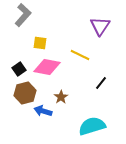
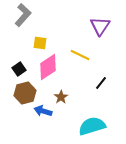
pink diamond: moved 1 px right; rotated 44 degrees counterclockwise
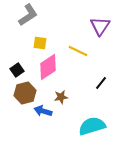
gray L-shape: moved 5 px right; rotated 15 degrees clockwise
yellow line: moved 2 px left, 4 px up
black square: moved 2 px left, 1 px down
brown star: rotated 24 degrees clockwise
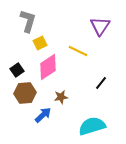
gray L-shape: moved 6 px down; rotated 40 degrees counterclockwise
yellow square: rotated 32 degrees counterclockwise
brown hexagon: rotated 10 degrees clockwise
blue arrow: moved 4 px down; rotated 120 degrees clockwise
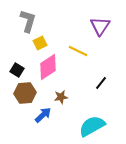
black square: rotated 24 degrees counterclockwise
cyan semicircle: rotated 12 degrees counterclockwise
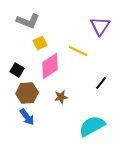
gray L-shape: rotated 95 degrees clockwise
pink diamond: moved 2 px right, 1 px up
brown hexagon: moved 2 px right
blue arrow: moved 16 px left, 2 px down; rotated 96 degrees clockwise
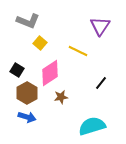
yellow square: rotated 24 degrees counterclockwise
pink diamond: moved 7 px down
brown hexagon: rotated 25 degrees counterclockwise
blue arrow: rotated 36 degrees counterclockwise
cyan semicircle: rotated 12 degrees clockwise
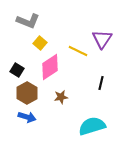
purple triangle: moved 2 px right, 13 px down
pink diamond: moved 6 px up
black line: rotated 24 degrees counterclockwise
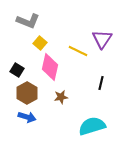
pink diamond: rotated 44 degrees counterclockwise
